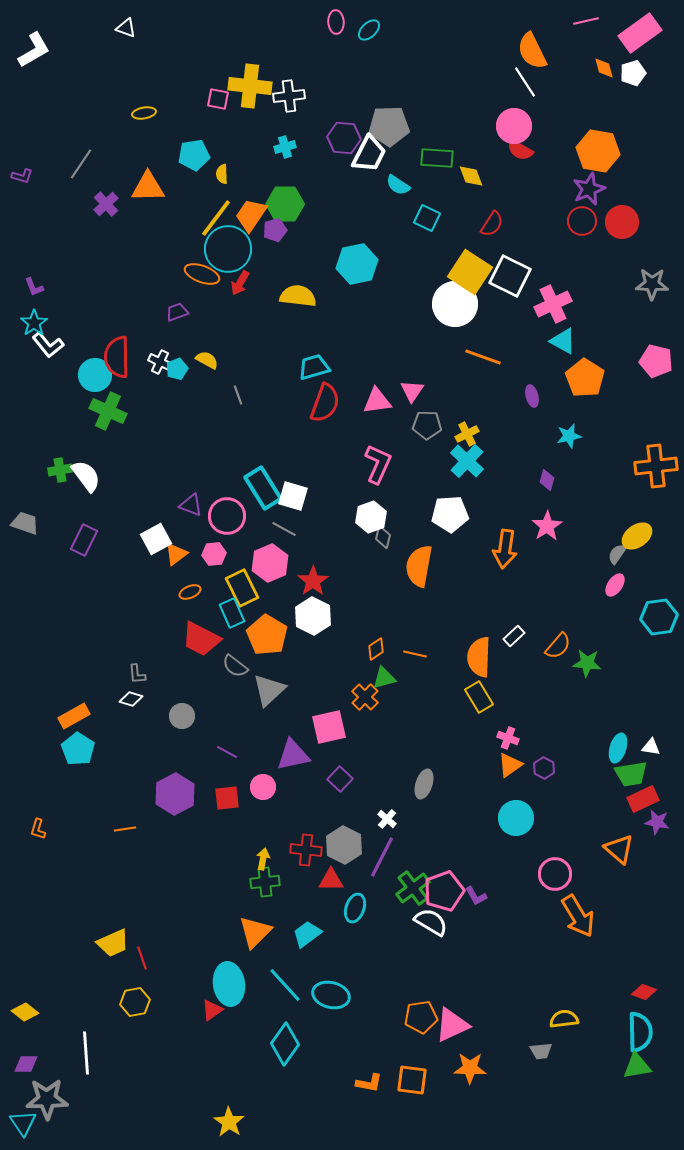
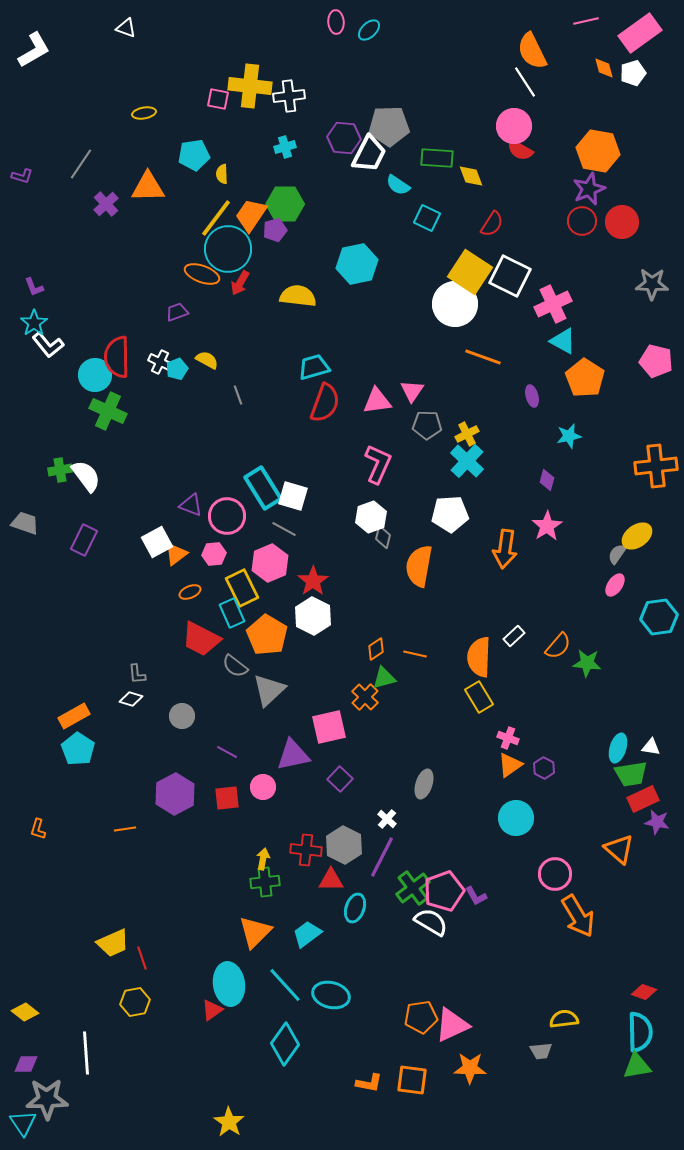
white square at (156, 539): moved 1 px right, 3 px down
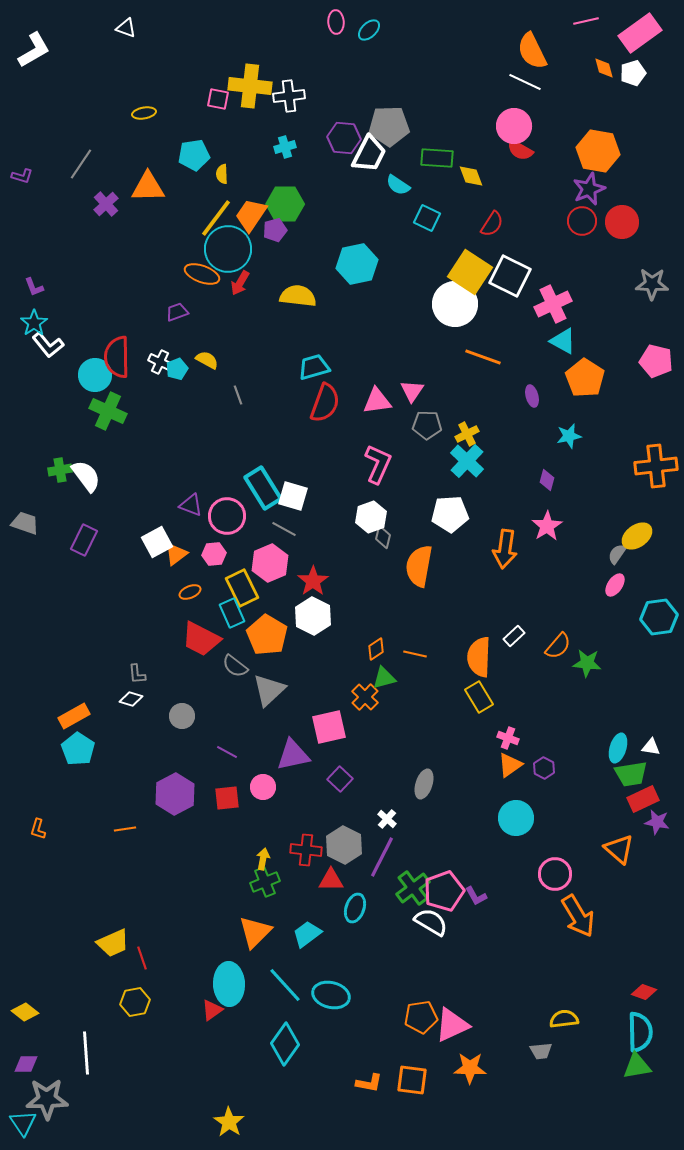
white line at (525, 82): rotated 32 degrees counterclockwise
green cross at (265, 882): rotated 16 degrees counterclockwise
cyan ellipse at (229, 984): rotated 6 degrees clockwise
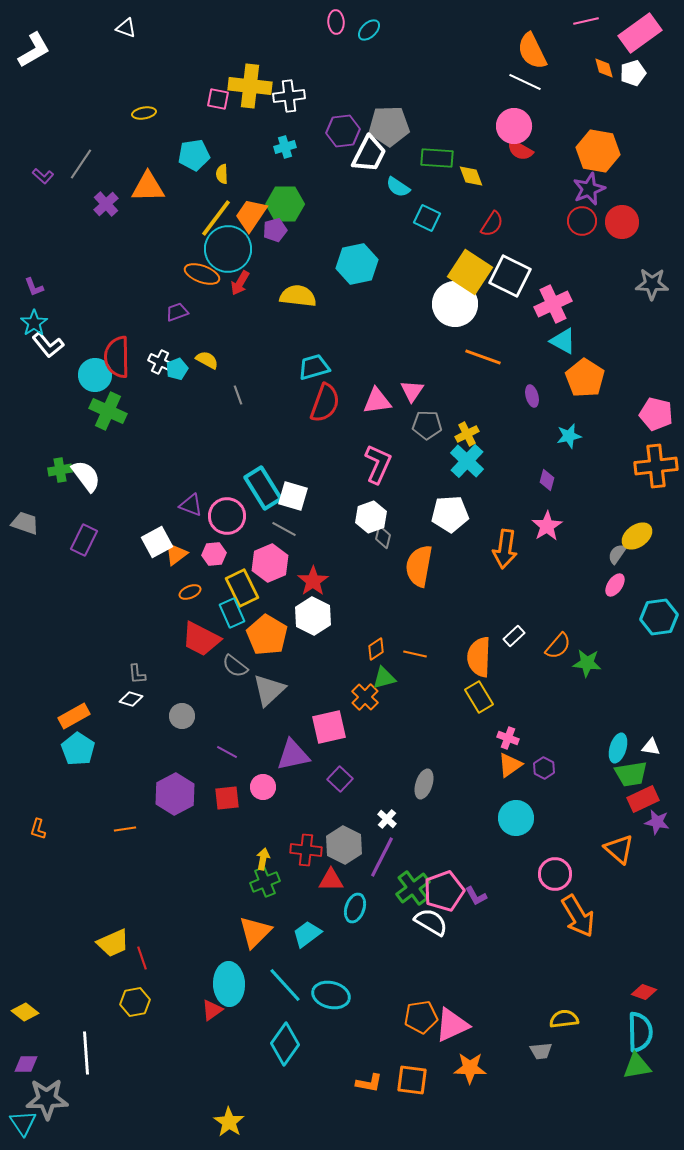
purple hexagon at (344, 138): moved 1 px left, 7 px up; rotated 12 degrees counterclockwise
purple L-shape at (22, 176): moved 21 px right; rotated 25 degrees clockwise
cyan semicircle at (398, 185): moved 2 px down
pink pentagon at (656, 361): moved 53 px down
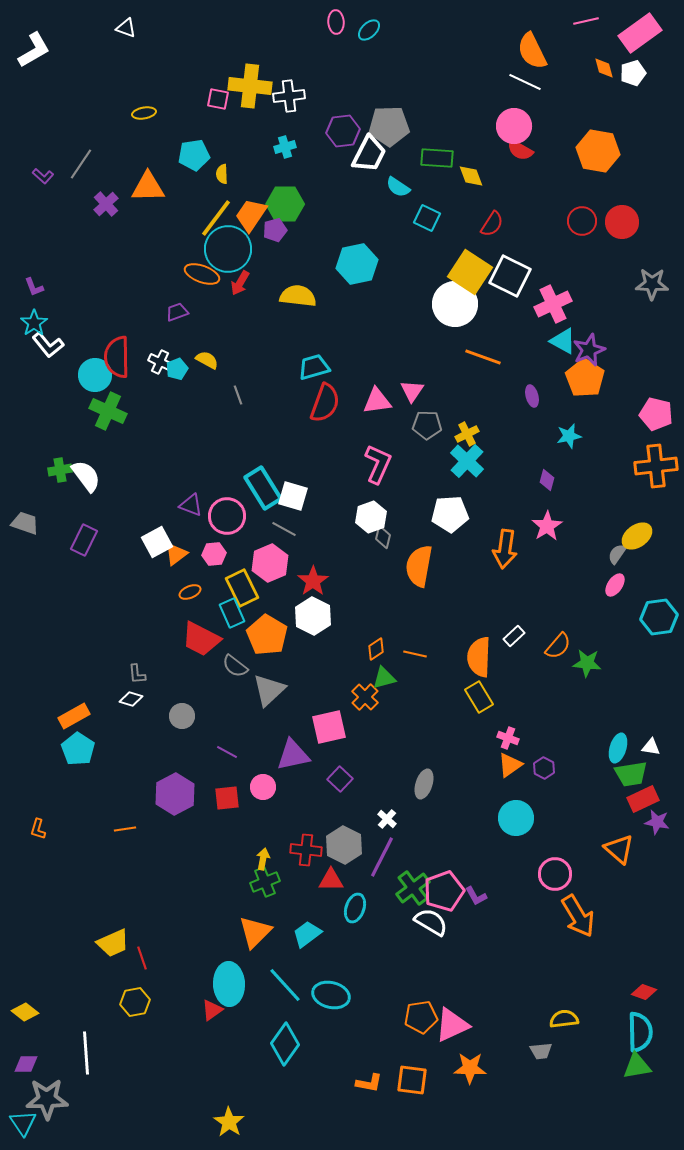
purple star at (589, 189): moved 161 px down
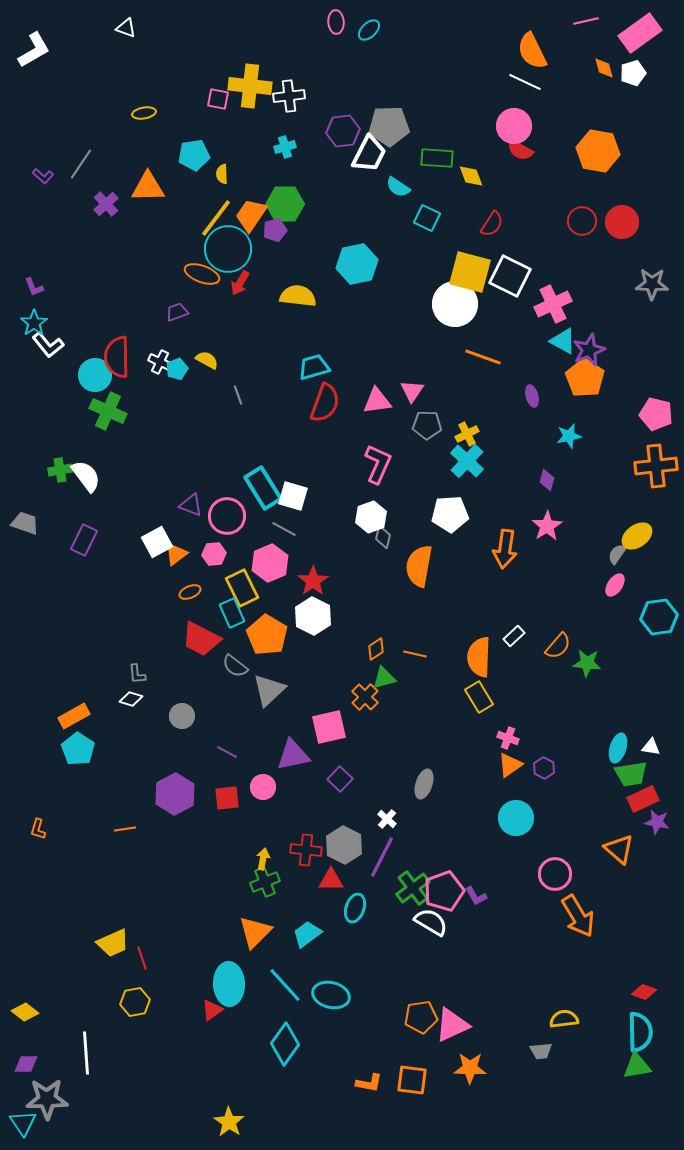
yellow square at (470, 272): rotated 18 degrees counterclockwise
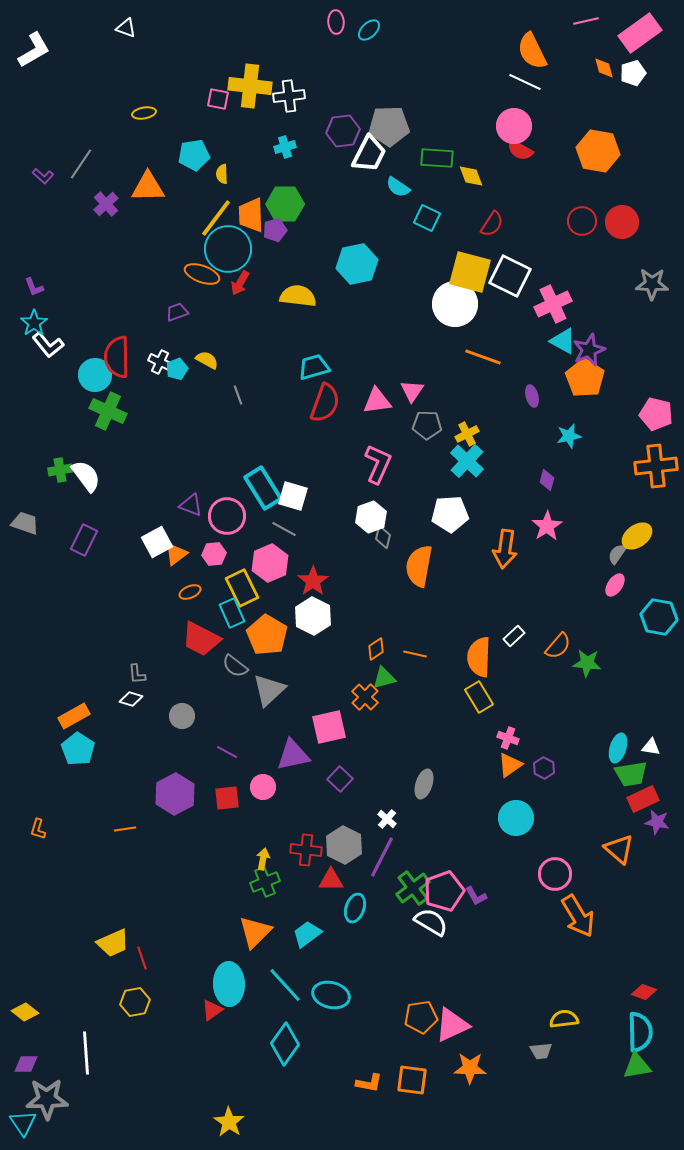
orange trapezoid at (251, 215): rotated 36 degrees counterclockwise
cyan hexagon at (659, 617): rotated 18 degrees clockwise
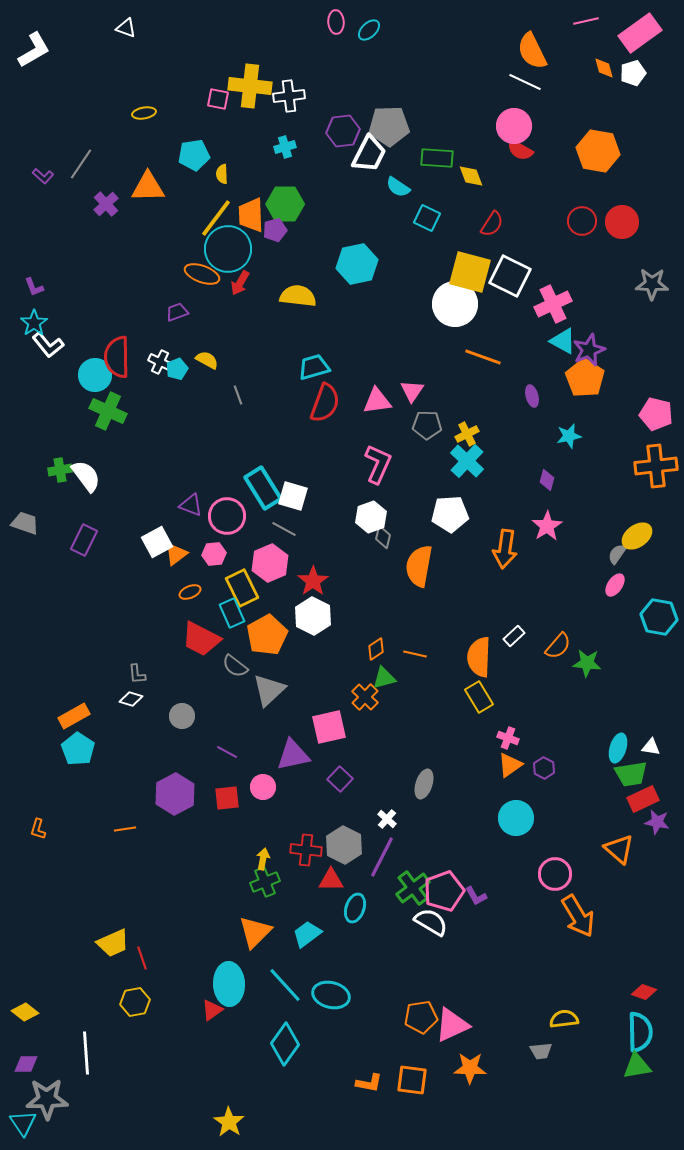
orange pentagon at (267, 635): rotated 12 degrees clockwise
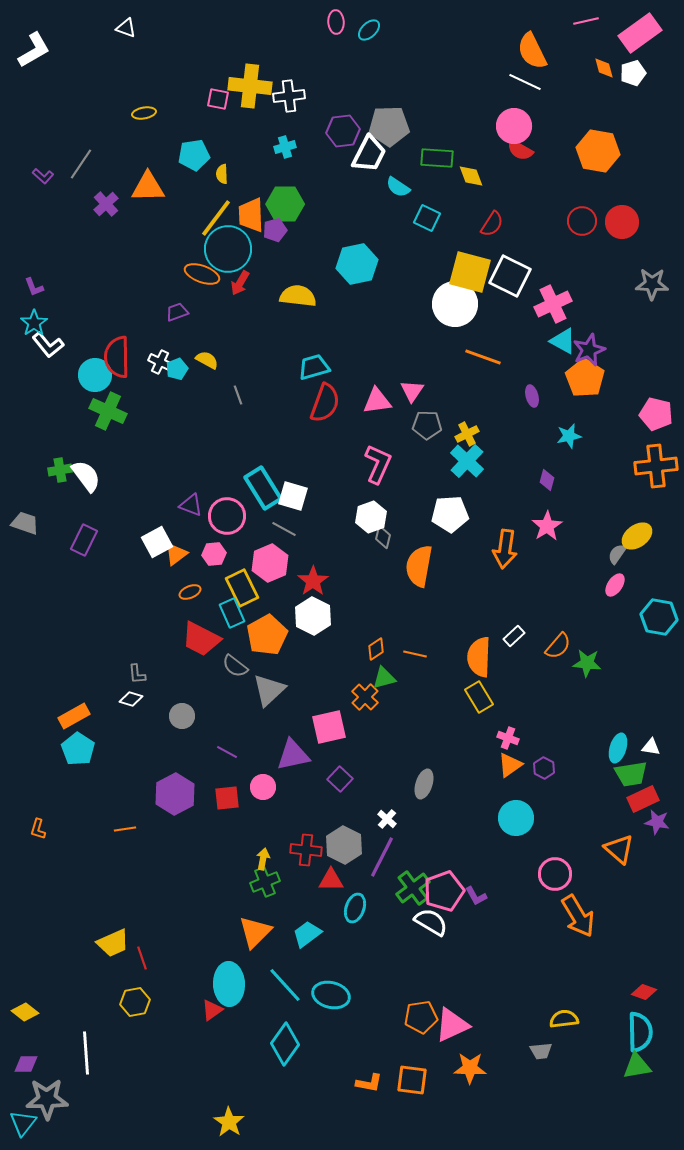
cyan triangle at (23, 1123): rotated 12 degrees clockwise
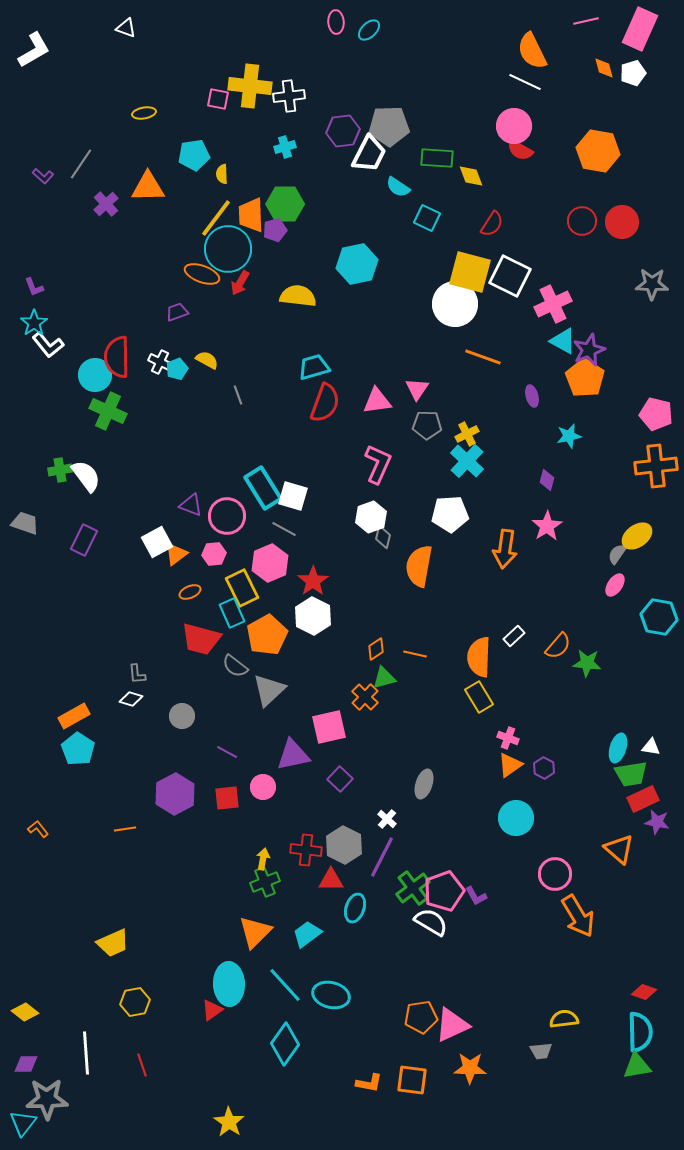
pink rectangle at (640, 33): moved 4 px up; rotated 30 degrees counterclockwise
pink triangle at (412, 391): moved 5 px right, 2 px up
red trapezoid at (201, 639): rotated 12 degrees counterclockwise
orange L-shape at (38, 829): rotated 125 degrees clockwise
red line at (142, 958): moved 107 px down
